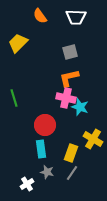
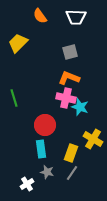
orange L-shape: rotated 35 degrees clockwise
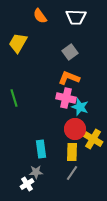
yellow trapezoid: rotated 15 degrees counterclockwise
gray square: rotated 21 degrees counterclockwise
red circle: moved 30 px right, 4 px down
yellow rectangle: moved 1 px right, 1 px up; rotated 18 degrees counterclockwise
gray star: moved 11 px left; rotated 16 degrees counterclockwise
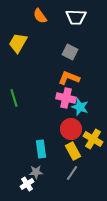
gray square: rotated 28 degrees counterclockwise
red circle: moved 4 px left
yellow rectangle: moved 1 px right, 1 px up; rotated 30 degrees counterclockwise
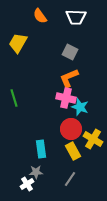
orange L-shape: rotated 45 degrees counterclockwise
gray line: moved 2 px left, 6 px down
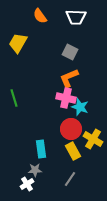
gray star: moved 1 px left, 2 px up
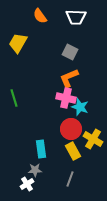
gray line: rotated 14 degrees counterclockwise
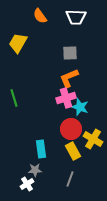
gray square: moved 1 px down; rotated 28 degrees counterclockwise
pink cross: rotated 30 degrees counterclockwise
